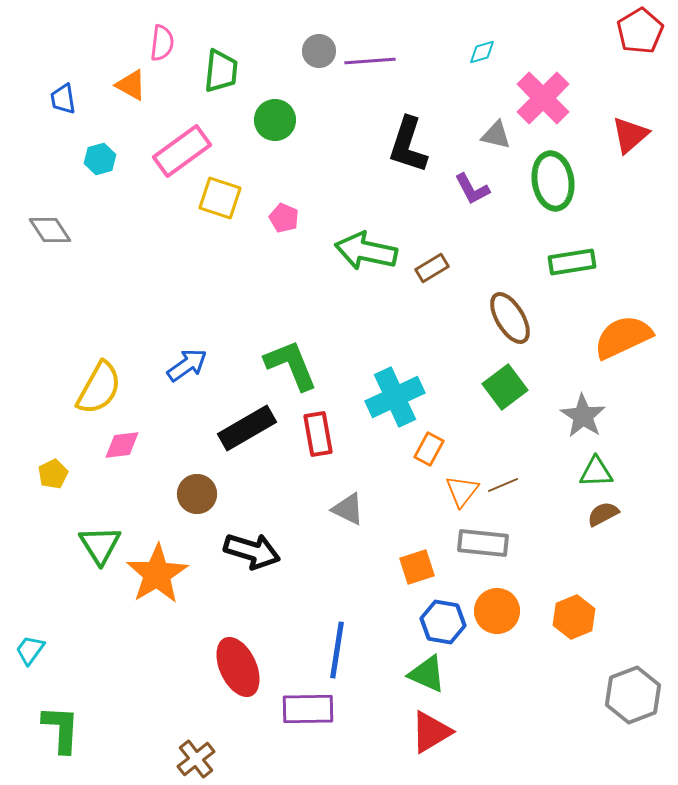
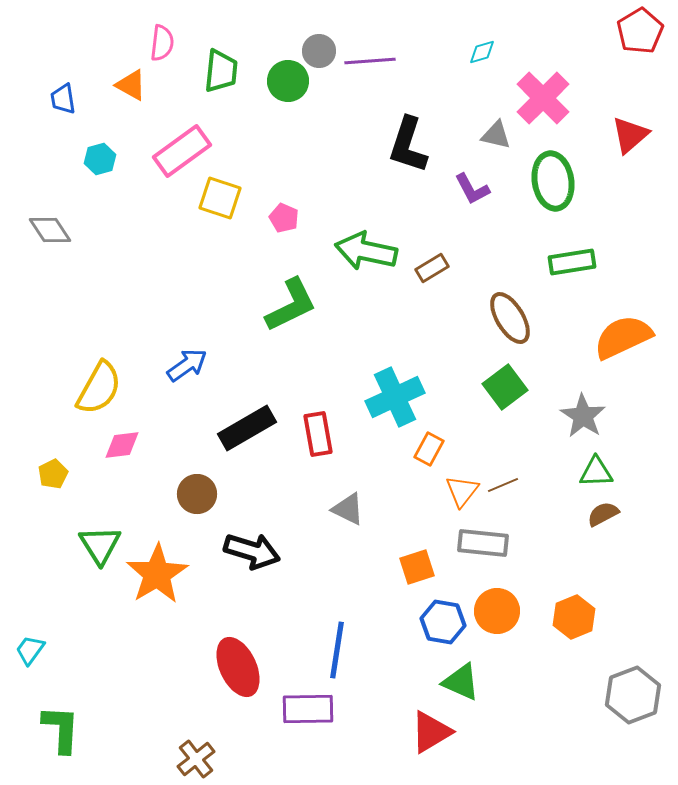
green circle at (275, 120): moved 13 px right, 39 px up
green L-shape at (291, 365): moved 60 px up; rotated 86 degrees clockwise
green triangle at (427, 674): moved 34 px right, 8 px down
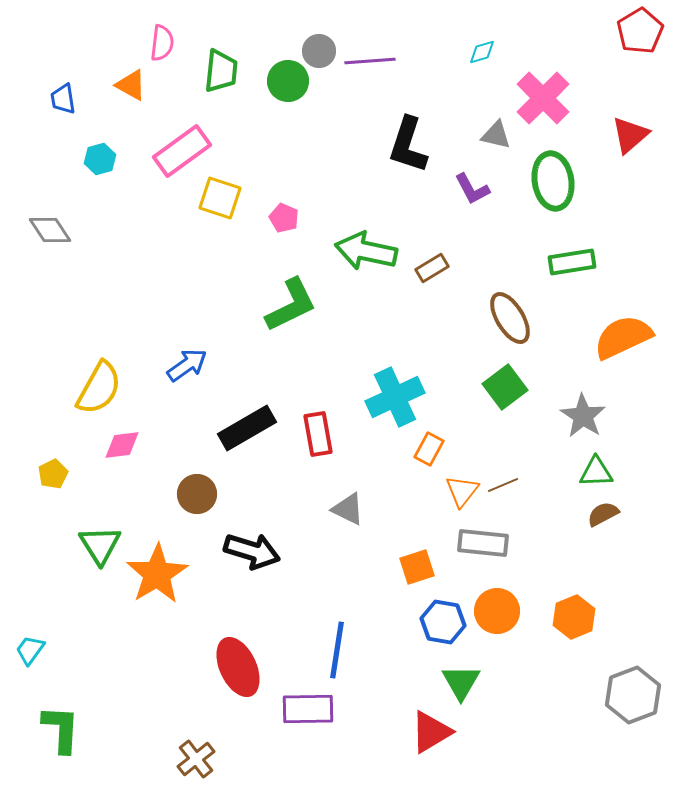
green triangle at (461, 682): rotated 36 degrees clockwise
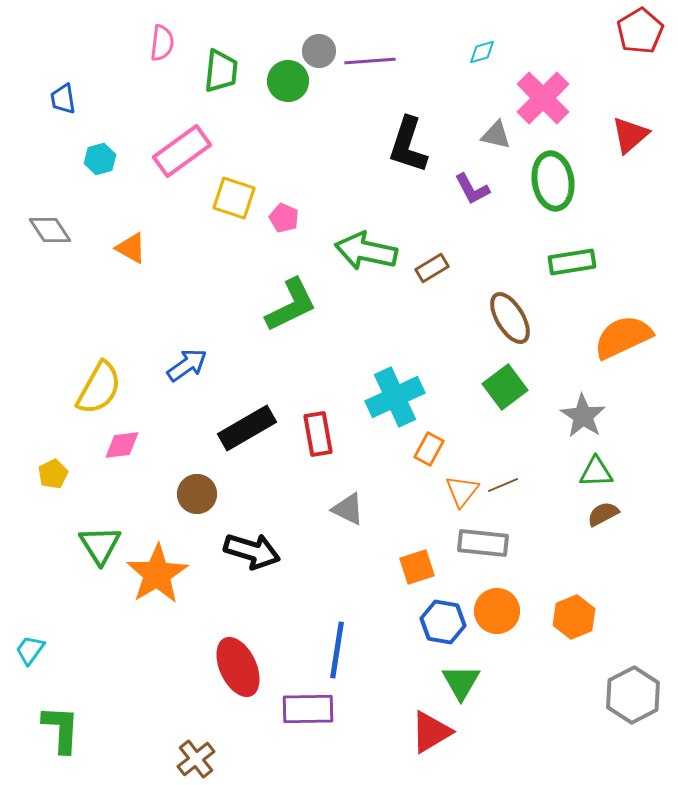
orange triangle at (131, 85): moved 163 px down
yellow square at (220, 198): moved 14 px right
gray hexagon at (633, 695): rotated 6 degrees counterclockwise
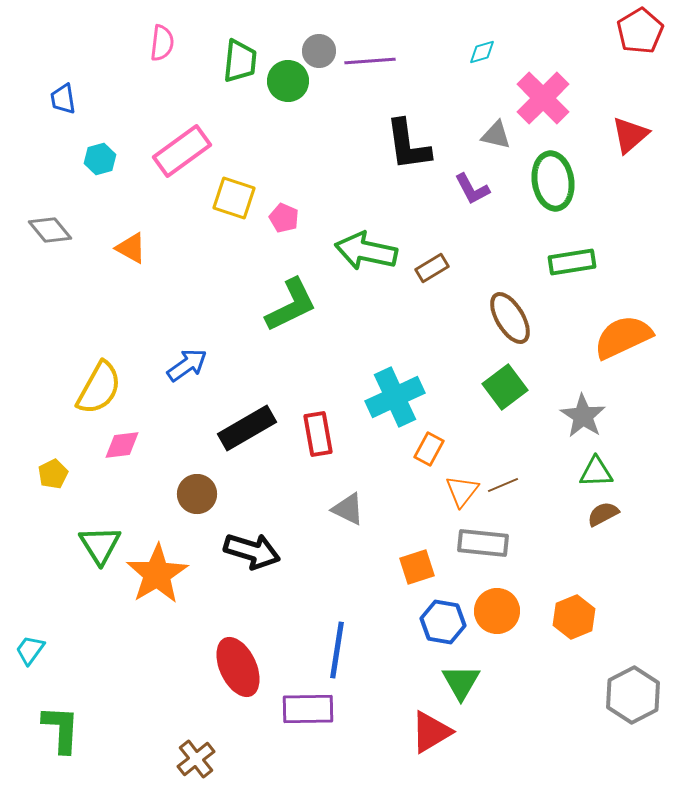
green trapezoid at (221, 71): moved 19 px right, 10 px up
black L-shape at (408, 145): rotated 26 degrees counterclockwise
gray diamond at (50, 230): rotated 6 degrees counterclockwise
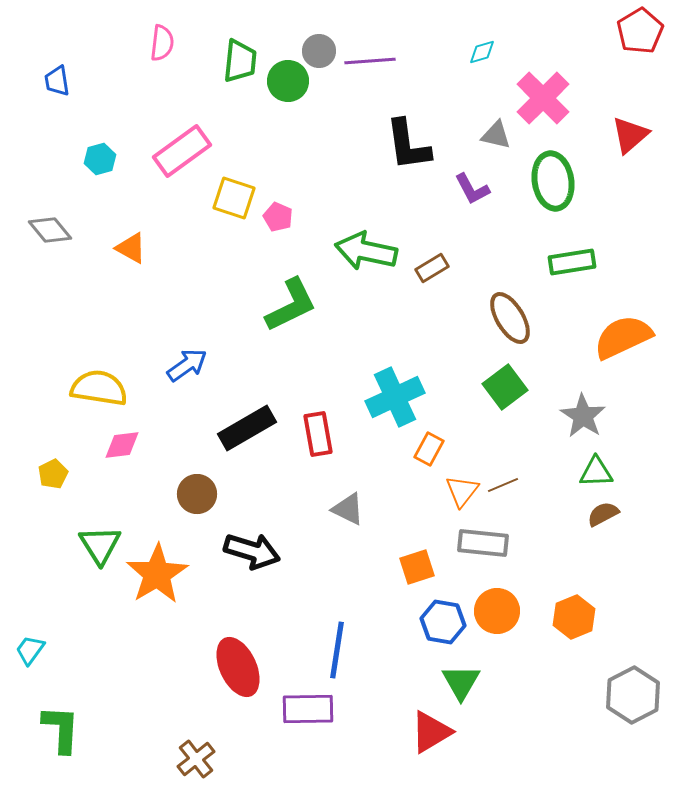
blue trapezoid at (63, 99): moved 6 px left, 18 px up
pink pentagon at (284, 218): moved 6 px left, 1 px up
yellow semicircle at (99, 388): rotated 110 degrees counterclockwise
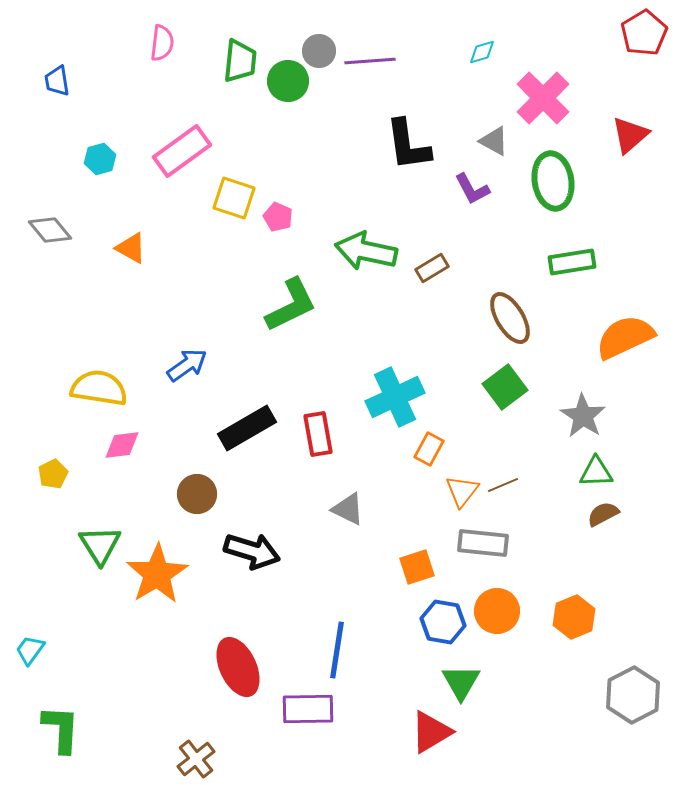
red pentagon at (640, 31): moved 4 px right, 2 px down
gray triangle at (496, 135): moved 2 px left, 6 px down; rotated 16 degrees clockwise
orange semicircle at (623, 337): moved 2 px right
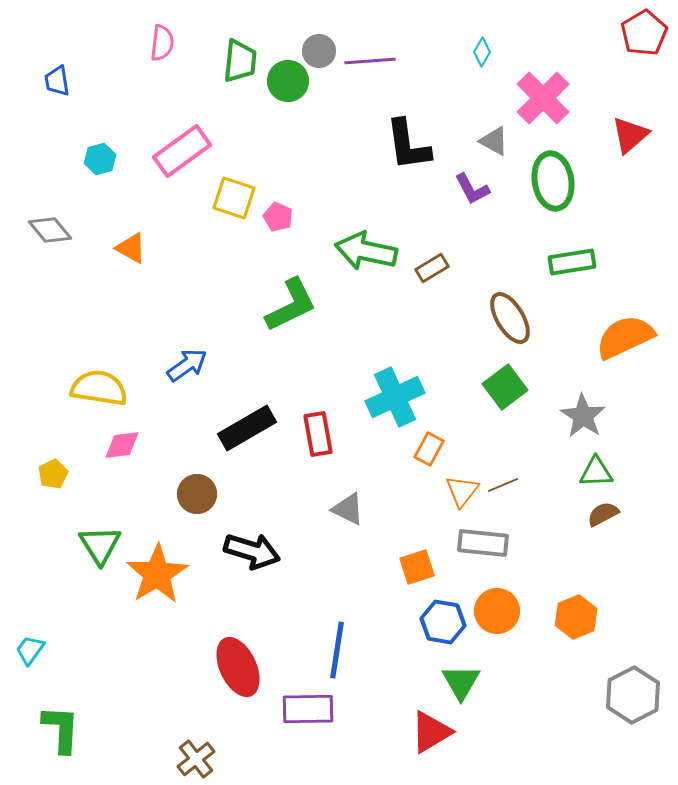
cyan diamond at (482, 52): rotated 44 degrees counterclockwise
orange hexagon at (574, 617): moved 2 px right
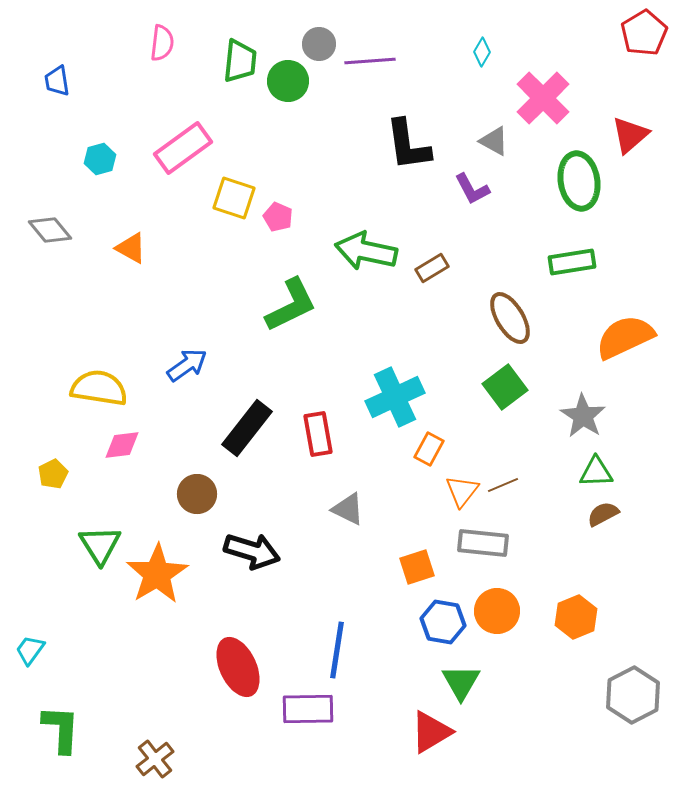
gray circle at (319, 51): moved 7 px up
pink rectangle at (182, 151): moved 1 px right, 3 px up
green ellipse at (553, 181): moved 26 px right
black rectangle at (247, 428): rotated 22 degrees counterclockwise
brown cross at (196, 759): moved 41 px left
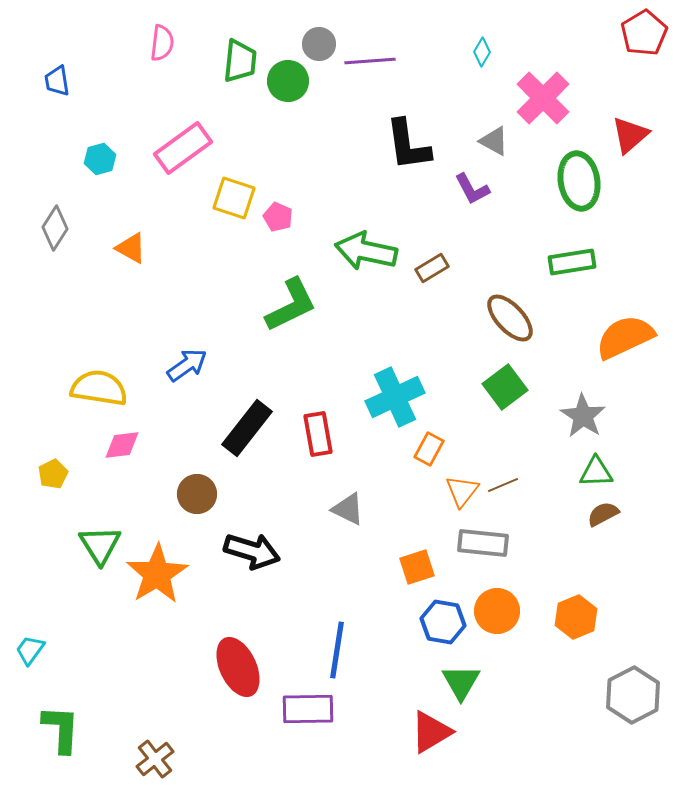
gray diamond at (50, 230): moved 5 px right, 2 px up; rotated 72 degrees clockwise
brown ellipse at (510, 318): rotated 12 degrees counterclockwise
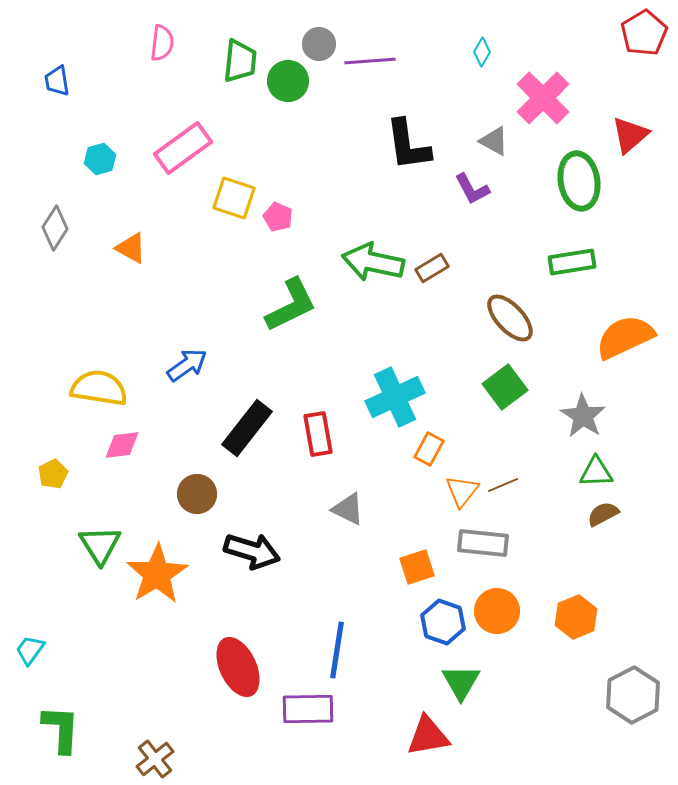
green arrow at (366, 251): moved 7 px right, 11 px down
blue hexagon at (443, 622): rotated 9 degrees clockwise
red triangle at (431, 732): moved 3 px left, 4 px down; rotated 21 degrees clockwise
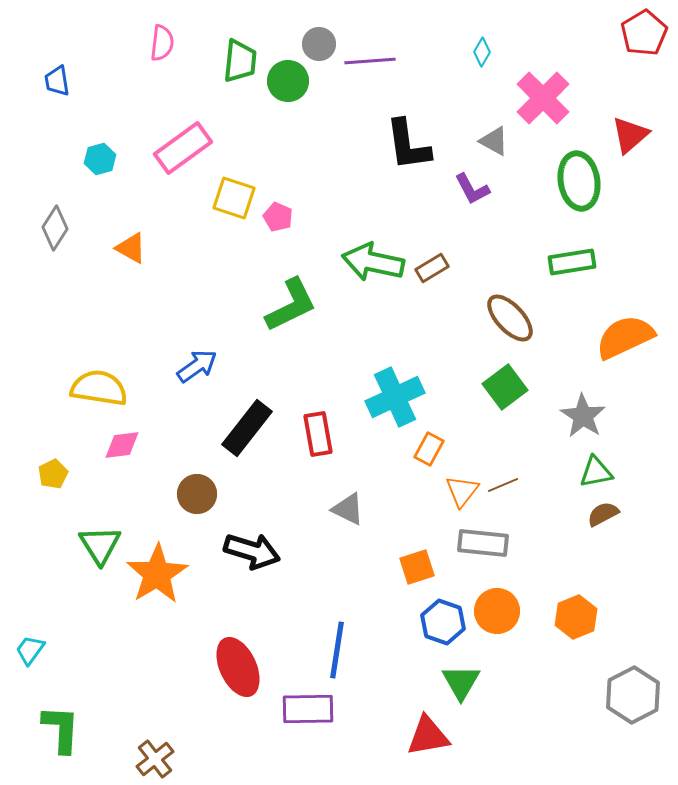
blue arrow at (187, 365): moved 10 px right, 1 px down
green triangle at (596, 472): rotated 9 degrees counterclockwise
